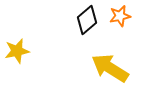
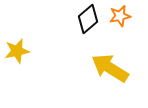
black diamond: moved 1 px right, 1 px up
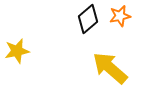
yellow arrow: rotated 9 degrees clockwise
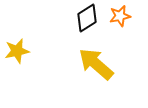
black diamond: moved 1 px left, 1 px up; rotated 8 degrees clockwise
yellow arrow: moved 14 px left, 4 px up
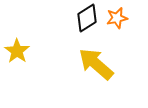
orange star: moved 3 px left, 2 px down
yellow star: rotated 25 degrees counterclockwise
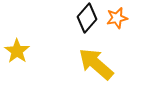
black diamond: rotated 16 degrees counterclockwise
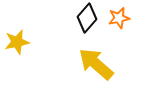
orange star: moved 2 px right
yellow star: moved 9 px up; rotated 25 degrees clockwise
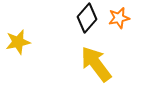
yellow star: moved 1 px right
yellow arrow: rotated 12 degrees clockwise
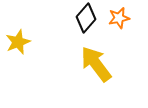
black diamond: moved 1 px left
yellow star: rotated 10 degrees counterclockwise
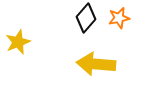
yellow arrow: rotated 48 degrees counterclockwise
